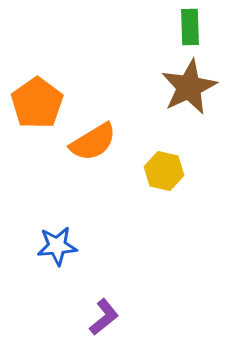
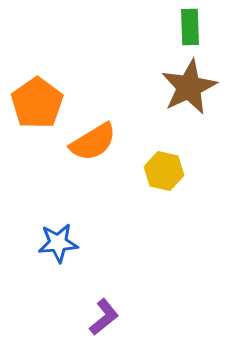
blue star: moved 1 px right, 3 px up
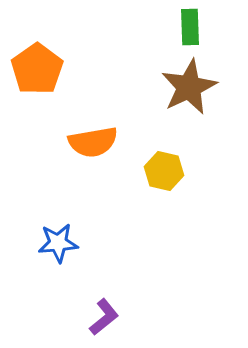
orange pentagon: moved 34 px up
orange semicircle: rotated 21 degrees clockwise
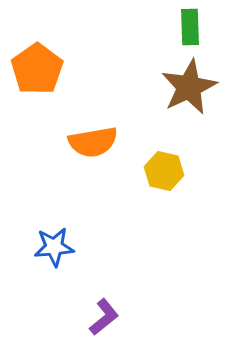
blue star: moved 4 px left, 4 px down
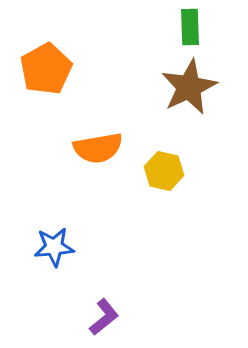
orange pentagon: moved 9 px right; rotated 6 degrees clockwise
orange semicircle: moved 5 px right, 6 px down
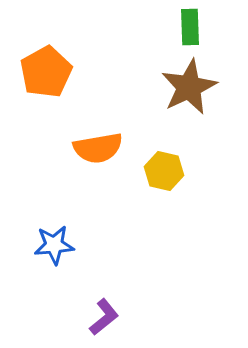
orange pentagon: moved 3 px down
blue star: moved 2 px up
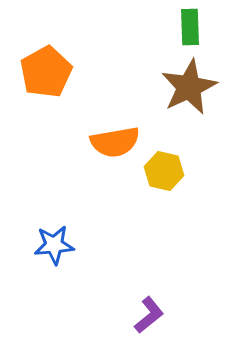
orange semicircle: moved 17 px right, 6 px up
purple L-shape: moved 45 px right, 2 px up
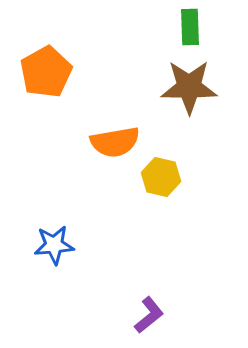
brown star: rotated 26 degrees clockwise
yellow hexagon: moved 3 px left, 6 px down
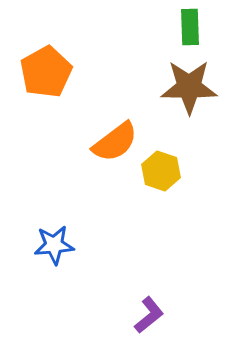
orange semicircle: rotated 27 degrees counterclockwise
yellow hexagon: moved 6 px up; rotated 6 degrees clockwise
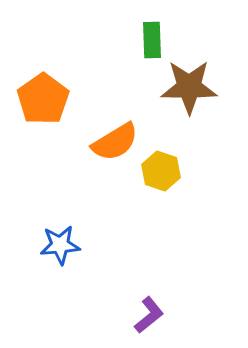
green rectangle: moved 38 px left, 13 px down
orange pentagon: moved 3 px left, 27 px down; rotated 6 degrees counterclockwise
orange semicircle: rotated 6 degrees clockwise
blue star: moved 6 px right
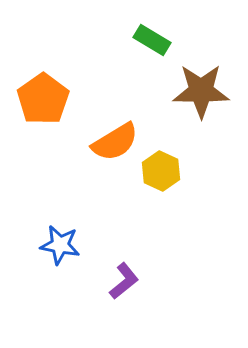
green rectangle: rotated 57 degrees counterclockwise
brown star: moved 12 px right, 4 px down
yellow hexagon: rotated 6 degrees clockwise
blue star: rotated 15 degrees clockwise
purple L-shape: moved 25 px left, 34 px up
